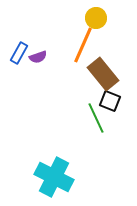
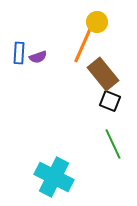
yellow circle: moved 1 px right, 4 px down
blue rectangle: rotated 25 degrees counterclockwise
green line: moved 17 px right, 26 px down
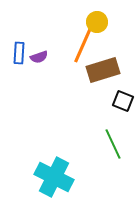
purple semicircle: moved 1 px right
brown rectangle: moved 4 px up; rotated 68 degrees counterclockwise
black square: moved 13 px right
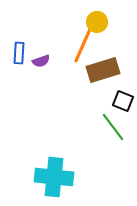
purple semicircle: moved 2 px right, 4 px down
green line: moved 17 px up; rotated 12 degrees counterclockwise
cyan cross: rotated 21 degrees counterclockwise
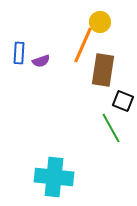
yellow circle: moved 3 px right
brown rectangle: rotated 64 degrees counterclockwise
green line: moved 2 px left, 1 px down; rotated 8 degrees clockwise
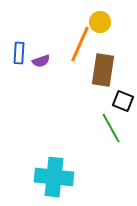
orange line: moved 3 px left, 1 px up
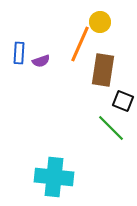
green line: rotated 16 degrees counterclockwise
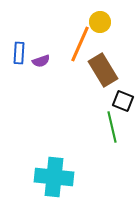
brown rectangle: rotated 40 degrees counterclockwise
green line: moved 1 px right, 1 px up; rotated 32 degrees clockwise
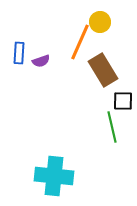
orange line: moved 2 px up
black square: rotated 20 degrees counterclockwise
cyan cross: moved 1 px up
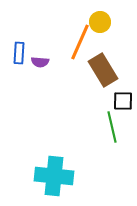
purple semicircle: moved 1 px left, 1 px down; rotated 24 degrees clockwise
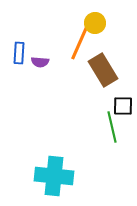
yellow circle: moved 5 px left, 1 px down
black square: moved 5 px down
